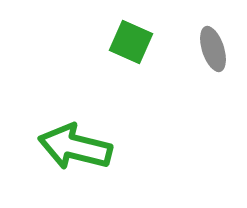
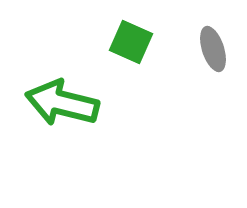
green arrow: moved 13 px left, 44 px up
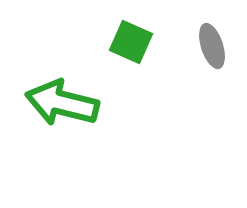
gray ellipse: moved 1 px left, 3 px up
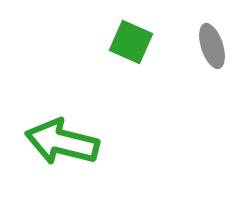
green arrow: moved 39 px down
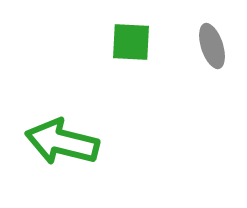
green square: rotated 21 degrees counterclockwise
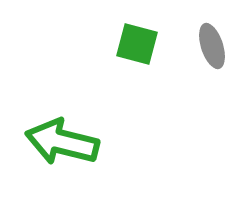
green square: moved 6 px right, 2 px down; rotated 12 degrees clockwise
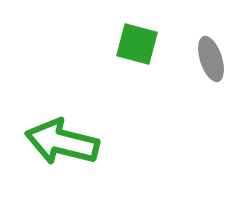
gray ellipse: moved 1 px left, 13 px down
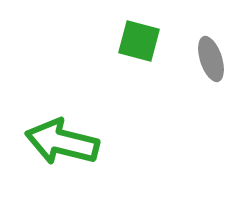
green square: moved 2 px right, 3 px up
